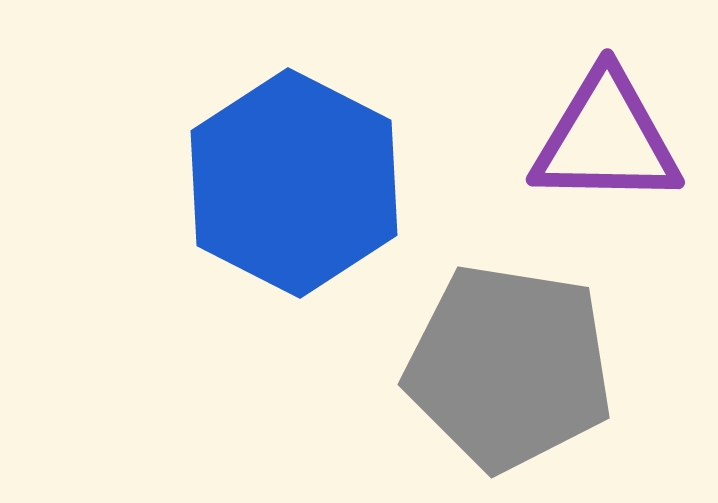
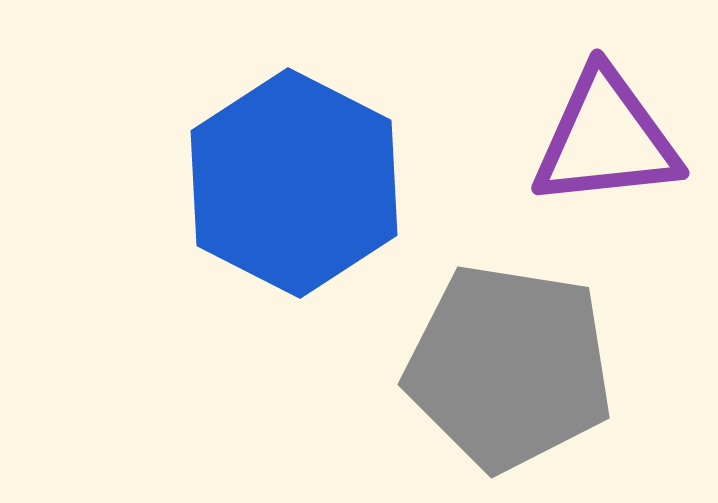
purple triangle: rotated 7 degrees counterclockwise
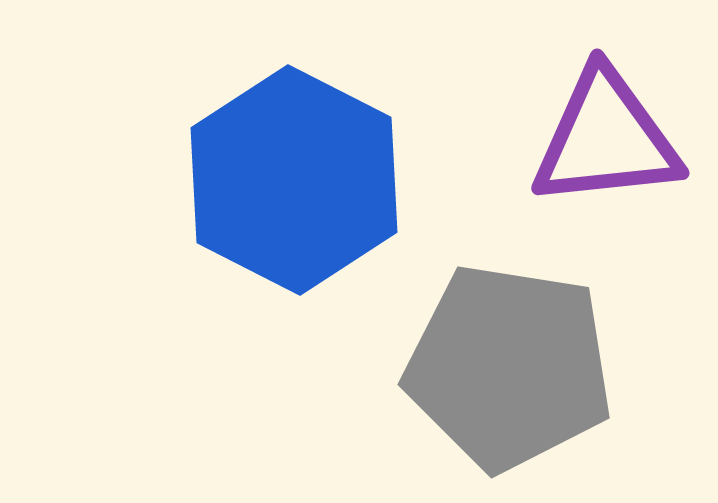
blue hexagon: moved 3 px up
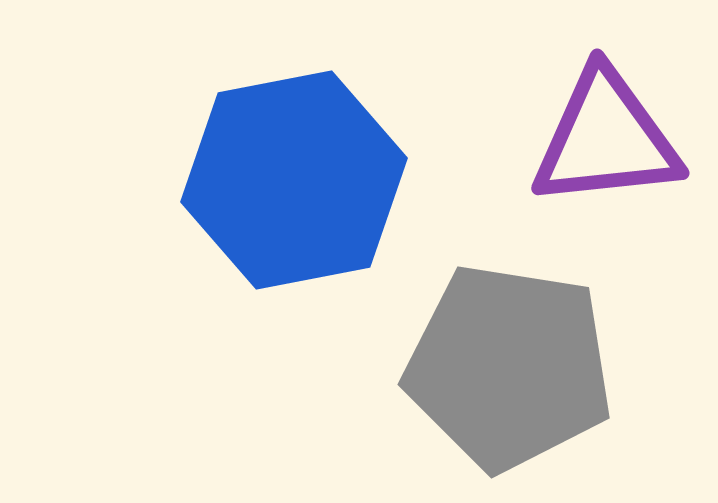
blue hexagon: rotated 22 degrees clockwise
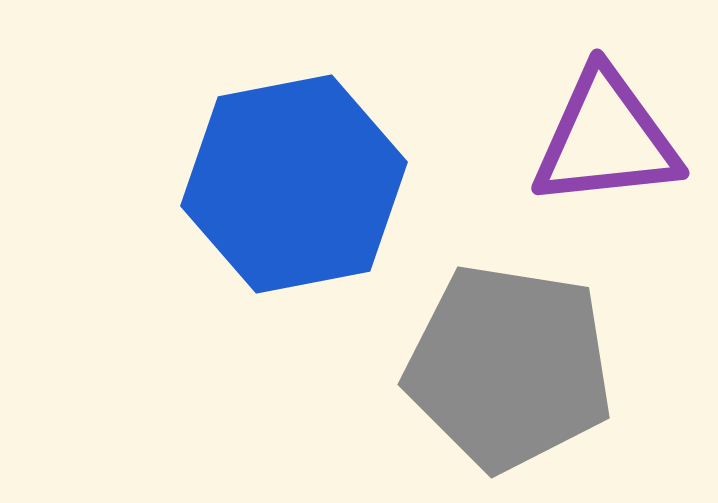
blue hexagon: moved 4 px down
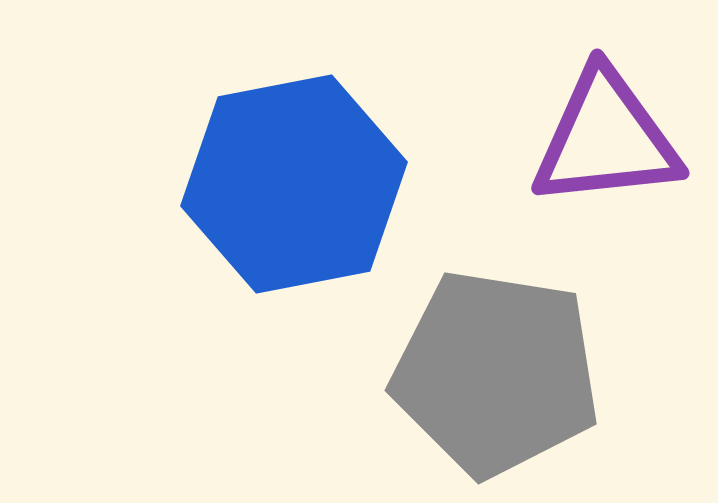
gray pentagon: moved 13 px left, 6 px down
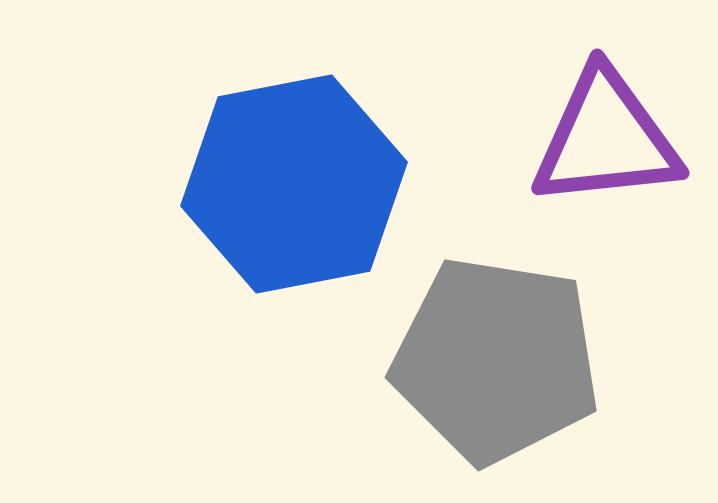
gray pentagon: moved 13 px up
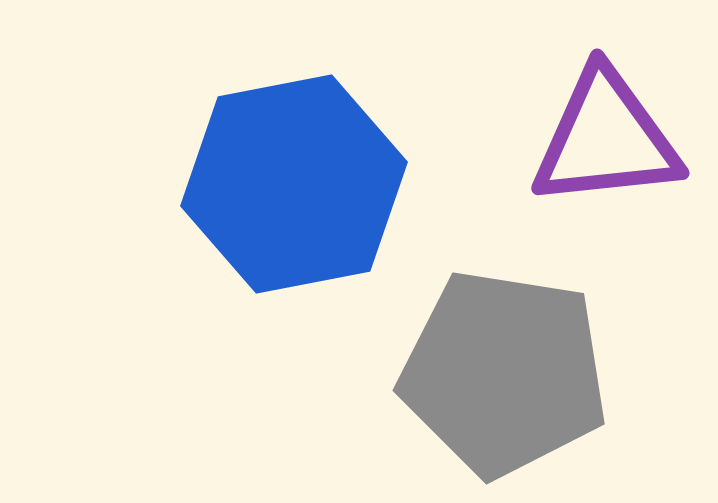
gray pentagon: moved 8 px right, 13 px down
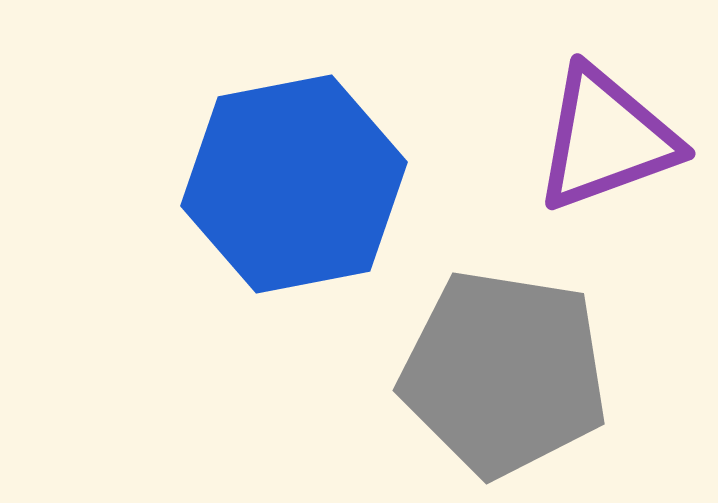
purple triangle: rotated 14 degrees counterclockwise
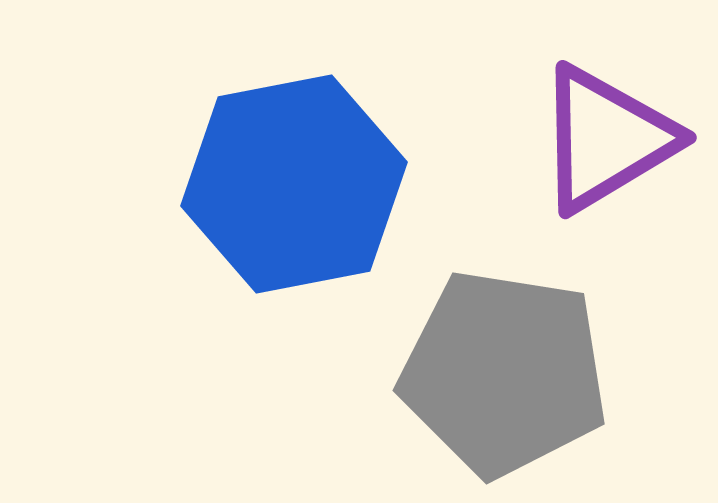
purple triangle: rotated 11 degrees counterclockwise
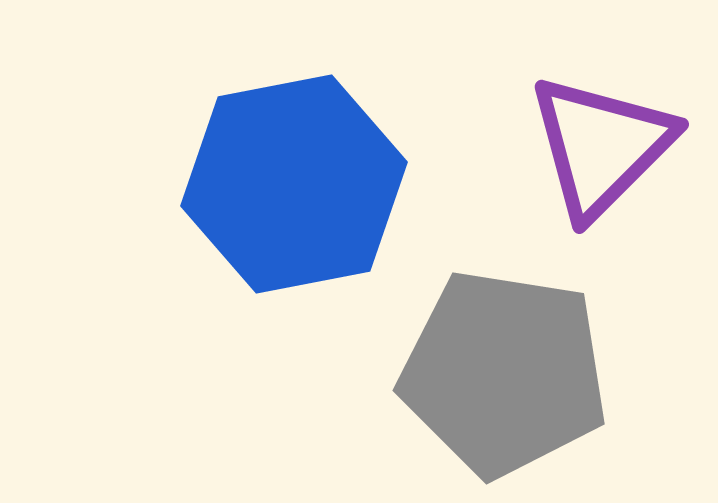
purple triangle: moved 5 px left, 7 px down; rotated 14 degrees counterclockwise
